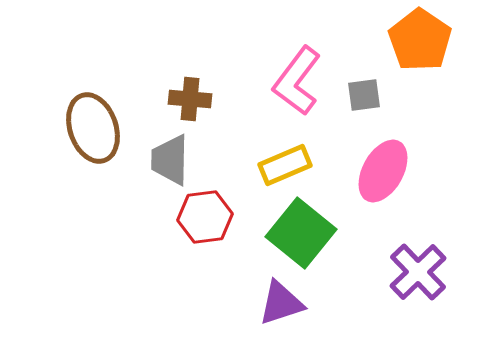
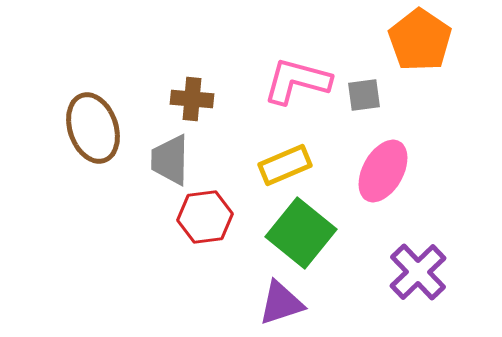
pink L-shape: rotated 68 degrees clockwise
brown cross: moved 2 px right
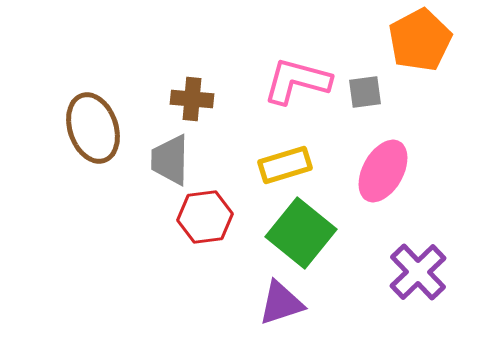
orange pentagon: rotated 10 degrees clockwise
gray square: moved 1 px right, 3 px up
yellow rectangle: rotated 6 degrees clockwise
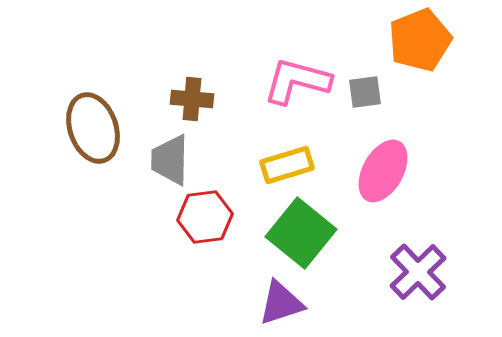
orange pentagon: rotated 6 degrees clockwise
yellow rectangle: moved 2 px right
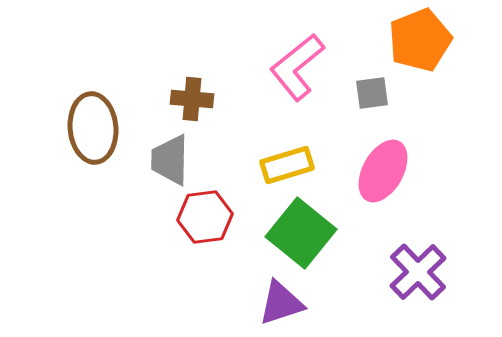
pink L-shape: moved 14 px up; rotated 54 degrees counterclockwise
gray square: moved 7 px right, 1 px down
brown ellipse: rotated 14 degrees clockwise
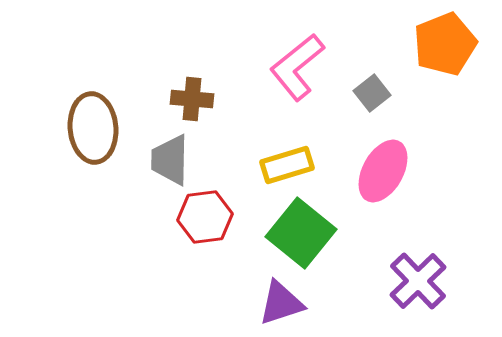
orange pentagon: moved 25 px right, 4 px down
gray square: rotated 30 degrees counterclockwise
purple cross: moved 9 px down
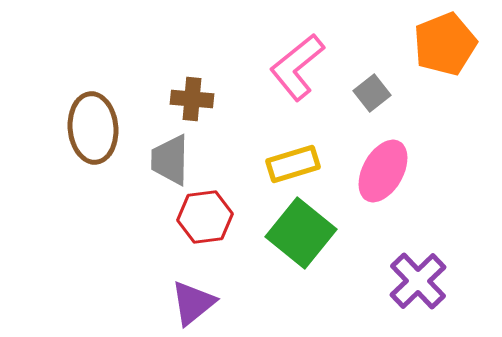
yellow rectangle: moved 6 px right, 1 px up
purple triangle: moved 88 px left; rotated 21 degrees counterclockwise
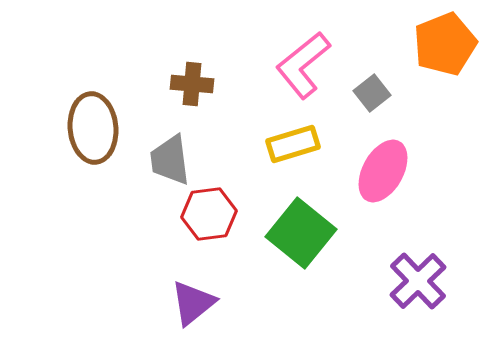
pink L-shape: moved 6 px right, 2 px up
brown cross: moved 15 px up
gray trapezoid: rotated 8 degrees counterclockwise
yellow rectangle: moved 20 px up
red hexagon: moved 4 px right, 3 px up
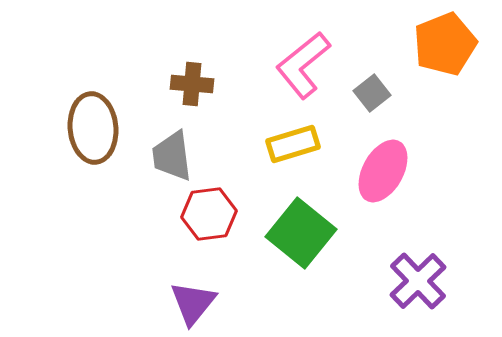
gray trapezoid: moved 2 px right, 4 px up
purple triangle: rotated 12 degrees counterclockwise
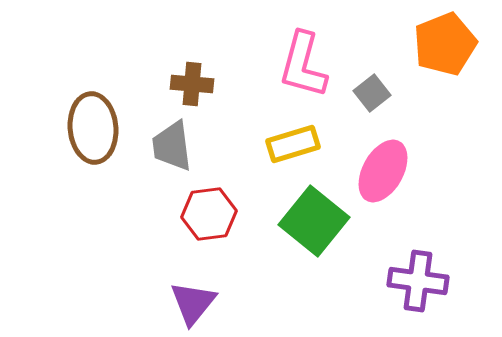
pink L-shape: rotated 36 degrees counterclockwise
gray trapezoid: moved 10 px up
green square: moved 13 px right, 12 px up
purple cross: rotated 38 degrees counterclockwise
